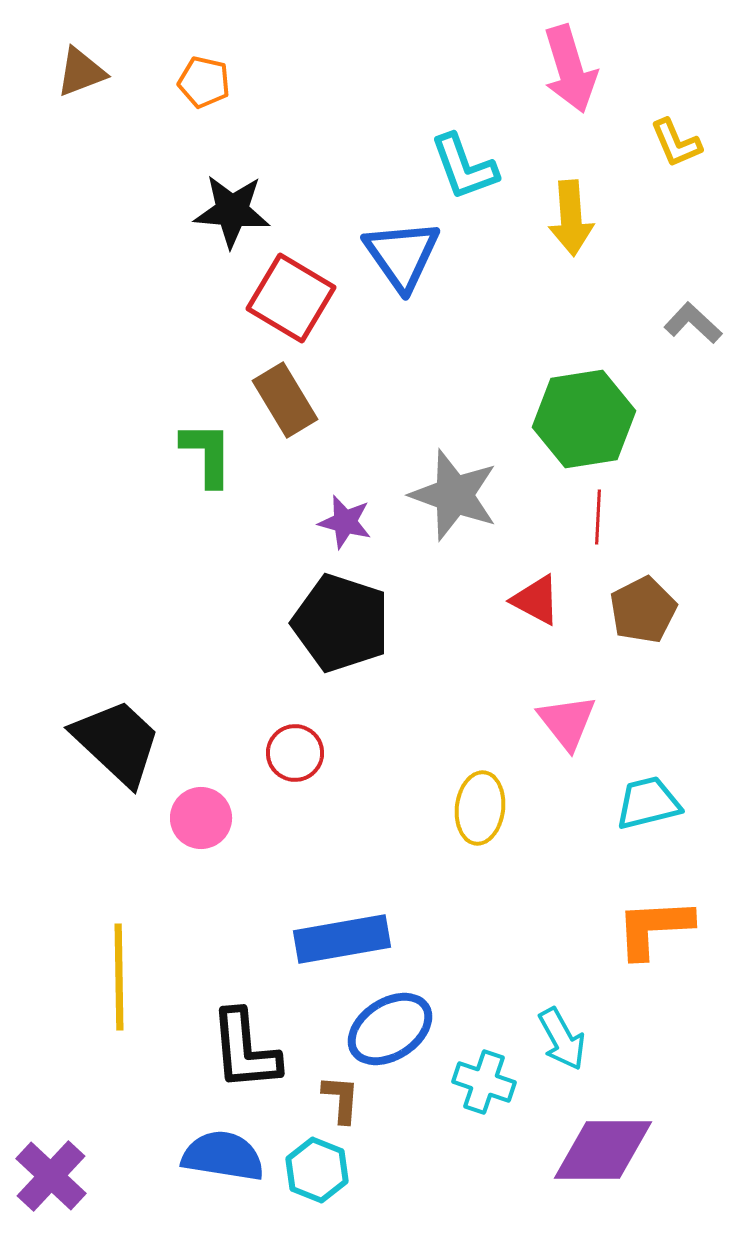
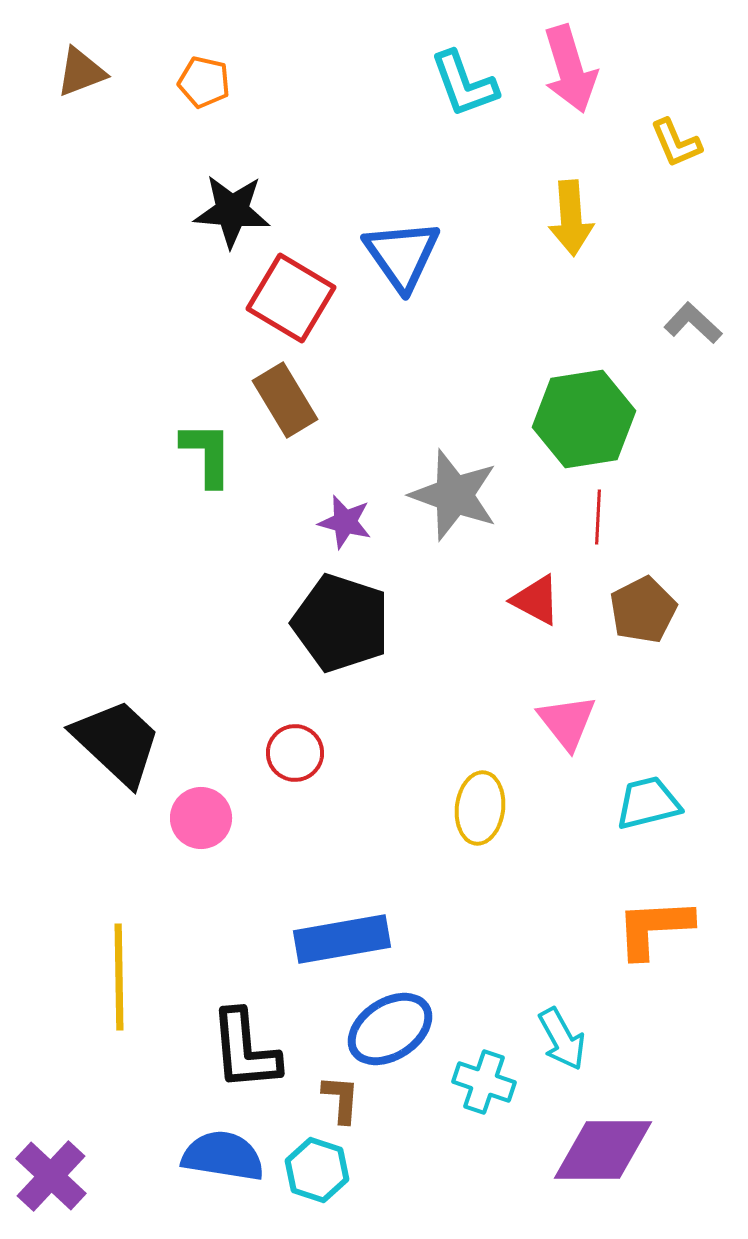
cyan L-shape: moved 83 px up
cyan hexagon: rotated 4 degrees counterclockwise
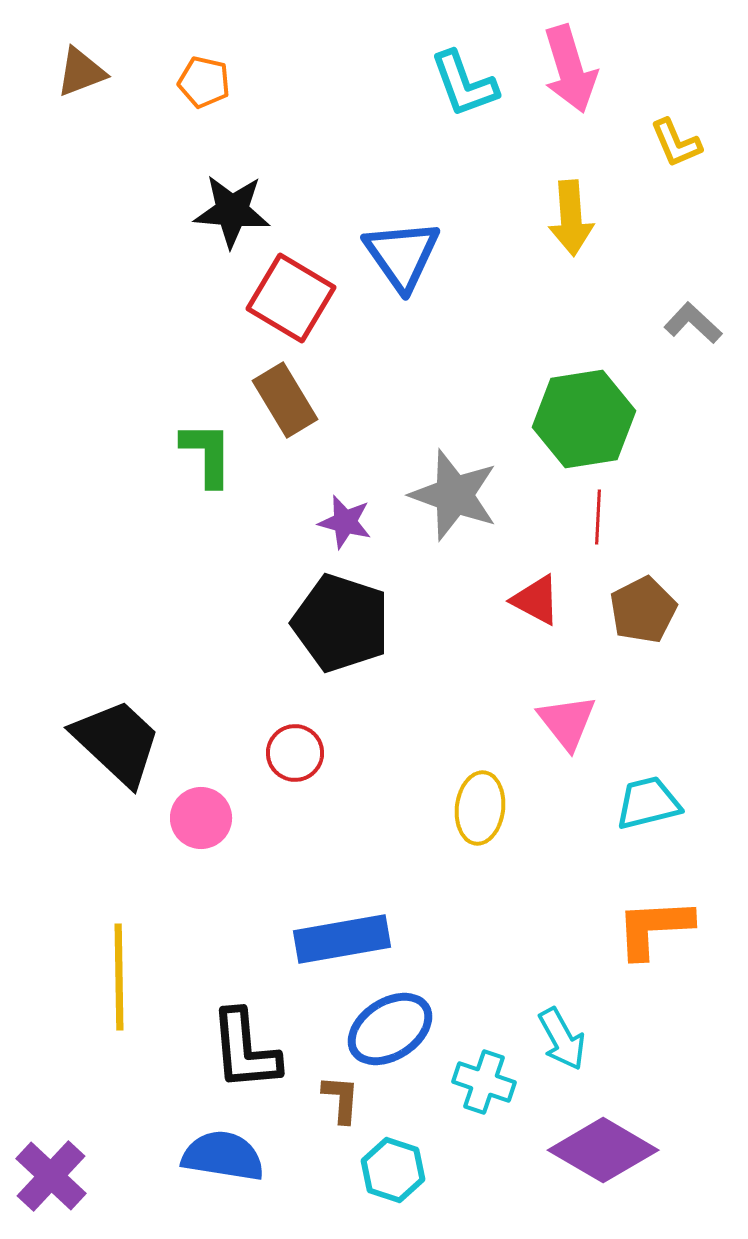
purple diamond: rotated 30 degrees clockwise
cyan hexagon: moved 76 px right
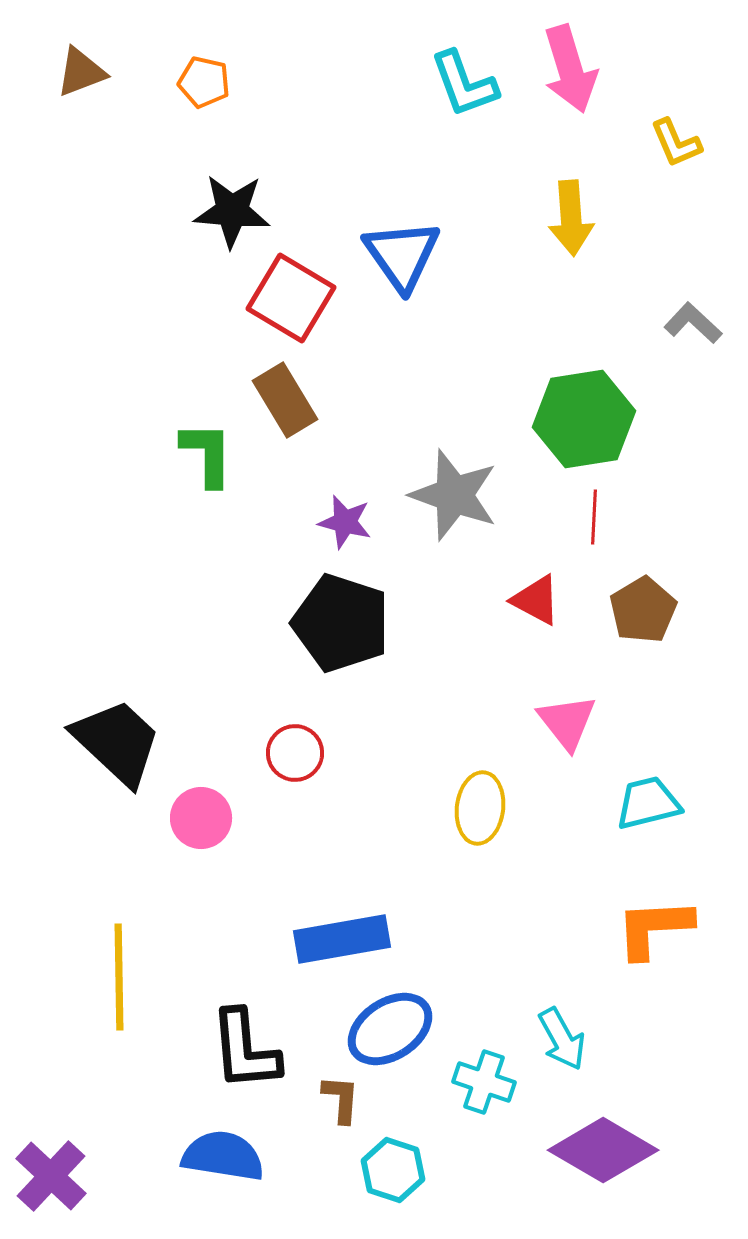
red line: moved 4 px left
brown pentagon: rotated 4 degrees counterclockwise
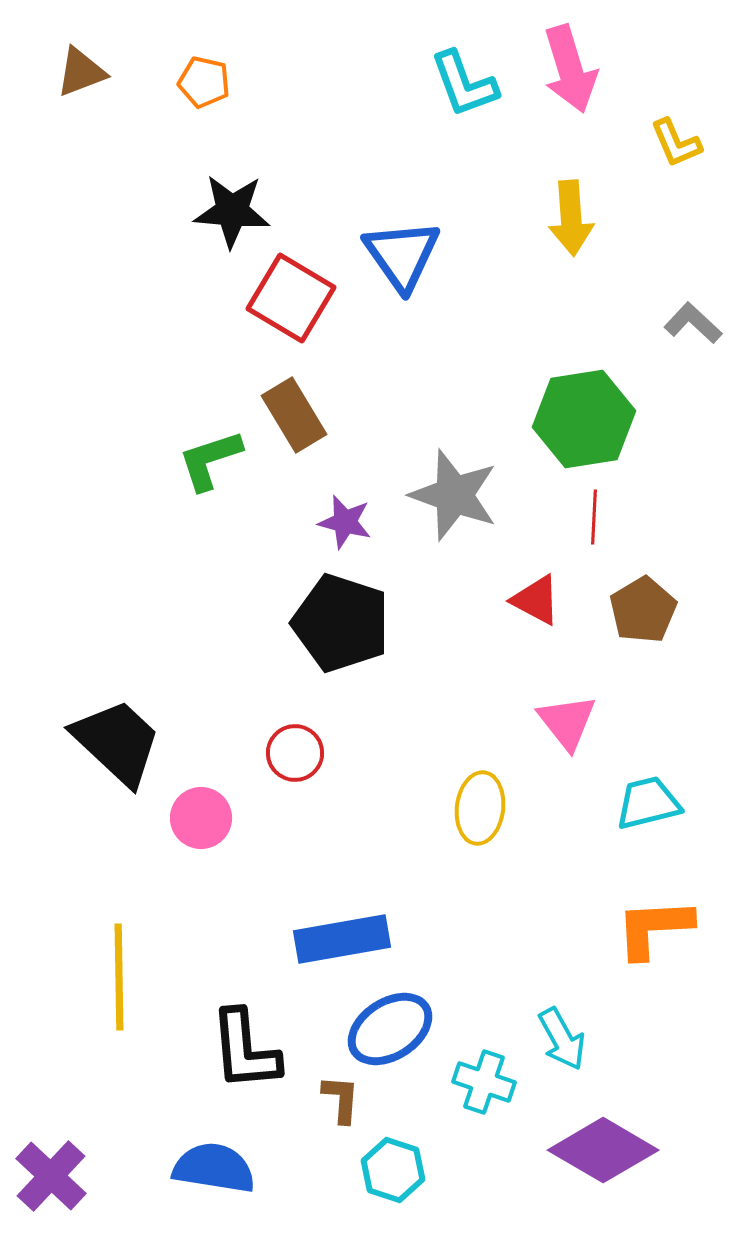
brown rectangle: moved 9 px right, 15 px down
green L-shape: moved 3 px right, 6 px down; rotated 108 degrees counterclockwise
blue semicircle: moved 9 px left, 12 px down
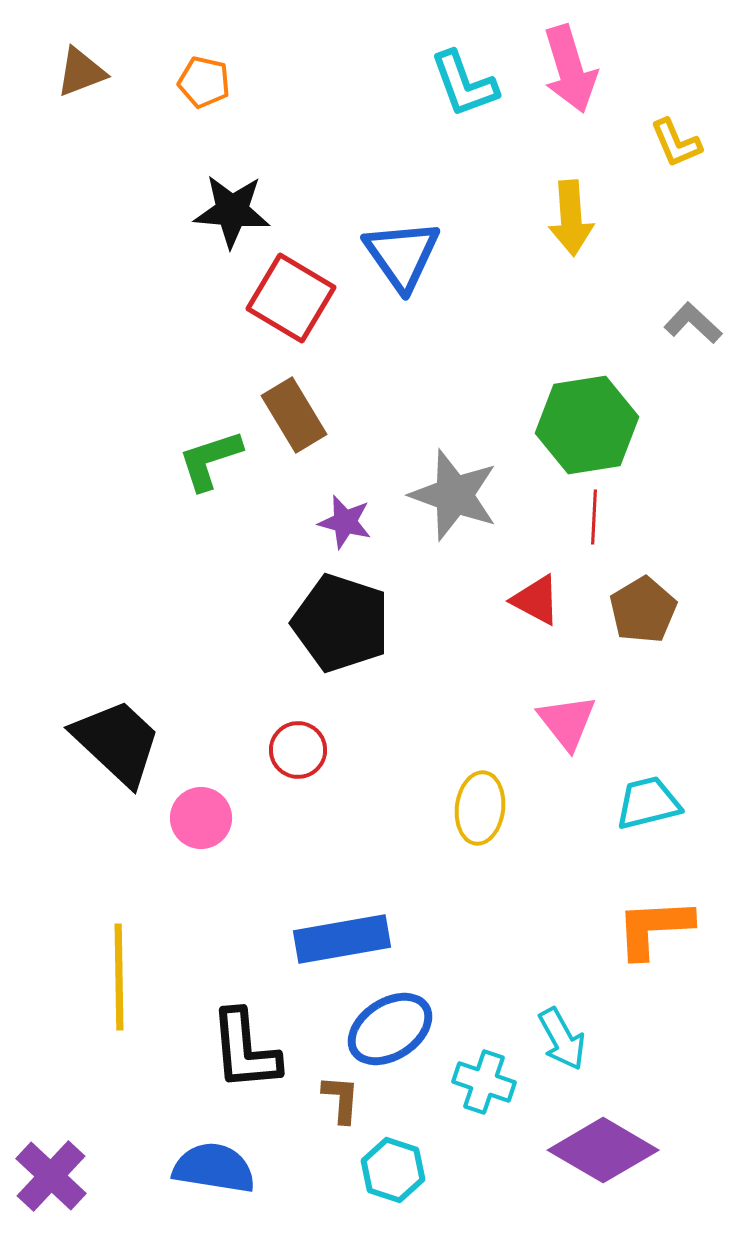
green hexagon: moved 3 px right, 6 px down
red circle: moved 3 px right, 3 px up
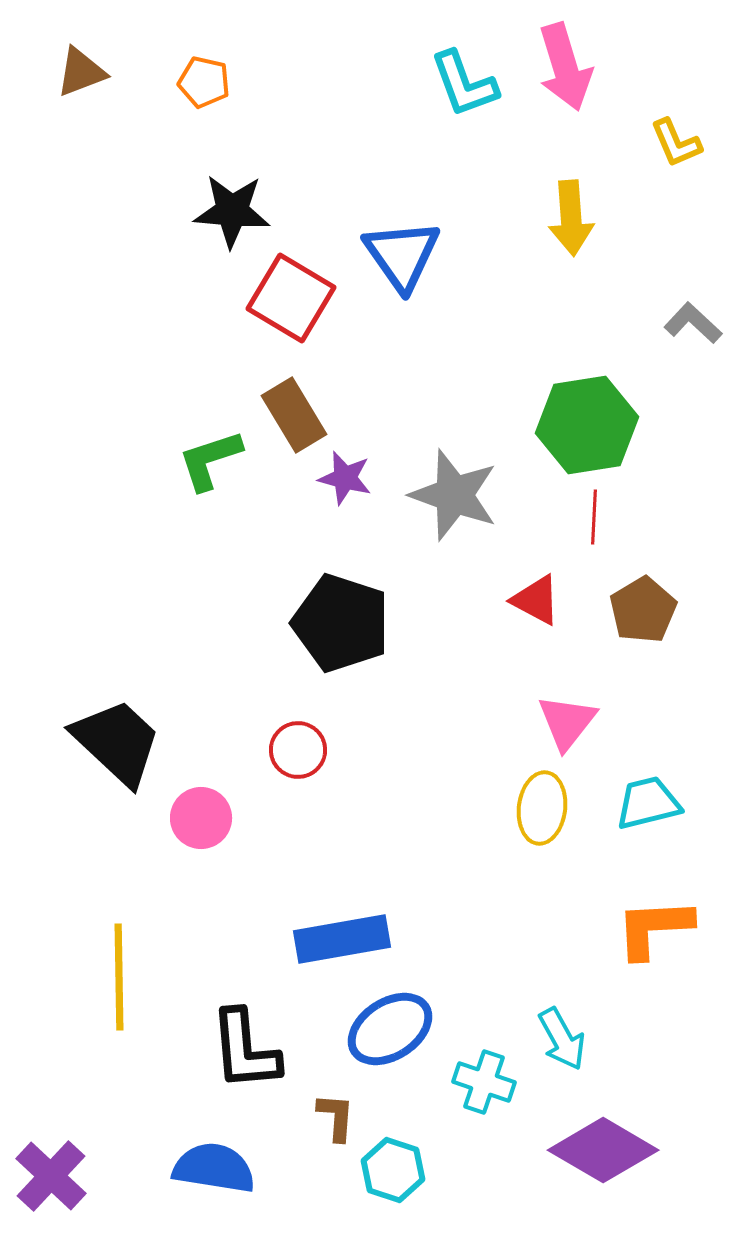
pink arrow: moved 5 px left, 2 px up
purple star: moved 44 px up
pink triangle: rotated 16 degrees clockwise
yellow ellipse: moved 62 px right
brown L-shape: moved 5 px left, 18 px down
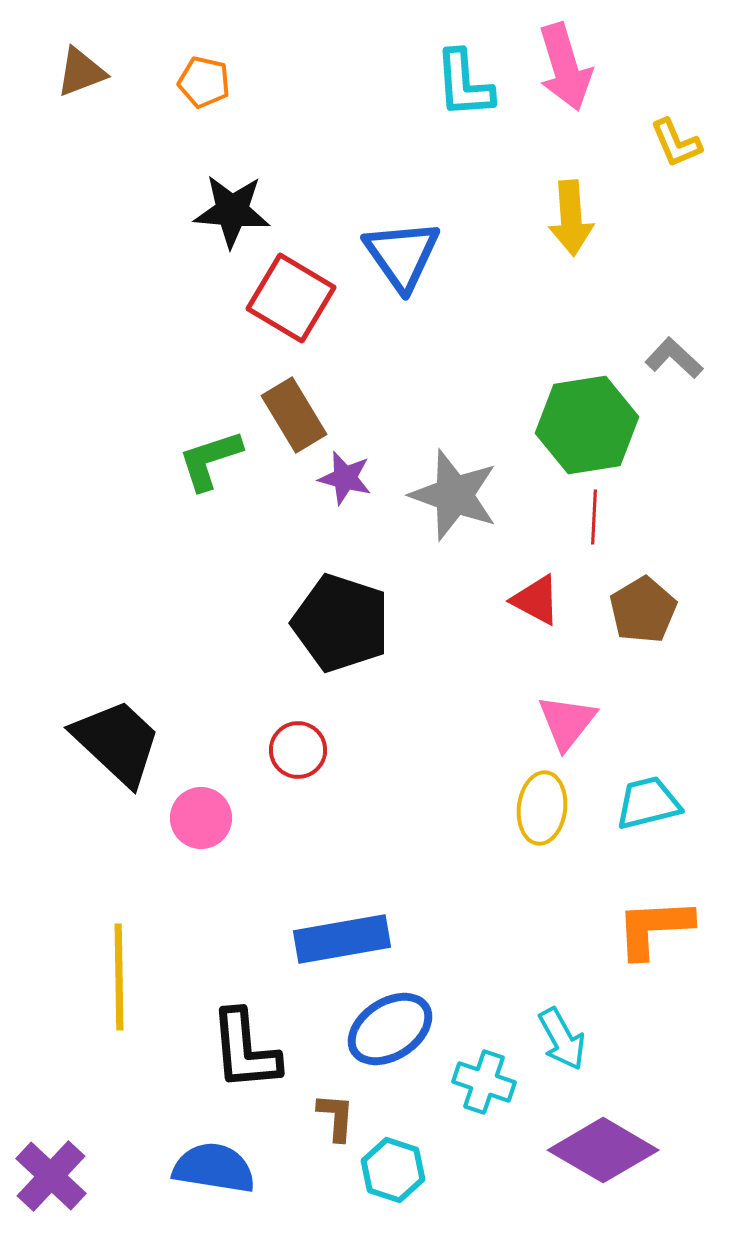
cyan L-shape: rotated 16 degrees clockwise
gray L-shape: moved 19 px left, 35 px down
